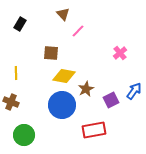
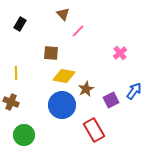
red rectangle: rotated 70 degrees clockwise
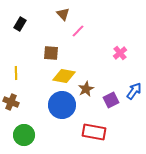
red rectangle: moved 2 px down; rotated 50 degrees counterclockwise
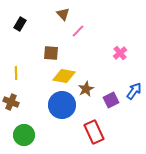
red rectangle: rotated 55 degrees clockwise
